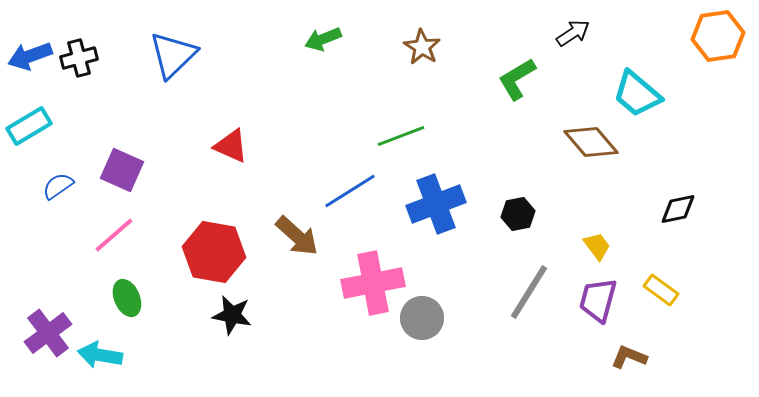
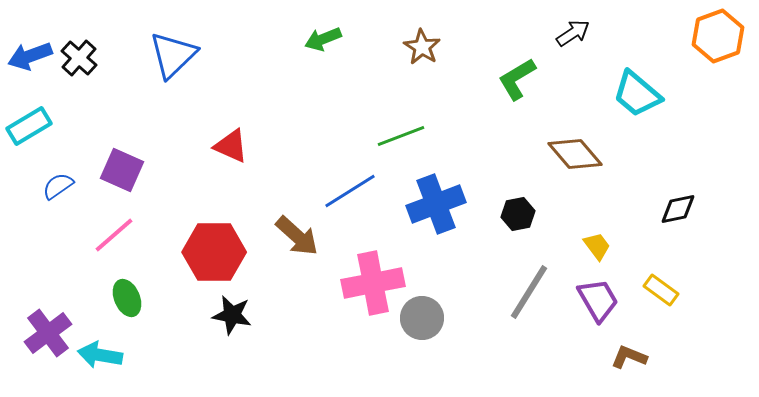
orange hexagon: rotated 12 degrees counterclockwise
black cross: rotated 33 degrees counterclockwise
brown diamond: moved 16 px left, 12 px down
red hexagon: rotated 10 degrees counterclockwise
purple trapezoid: rotated 135 degrees clockwise
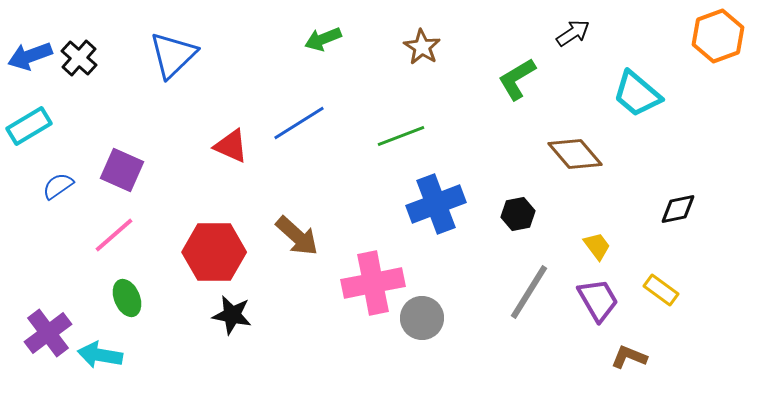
blue line: moved 51 px left, 68 px up
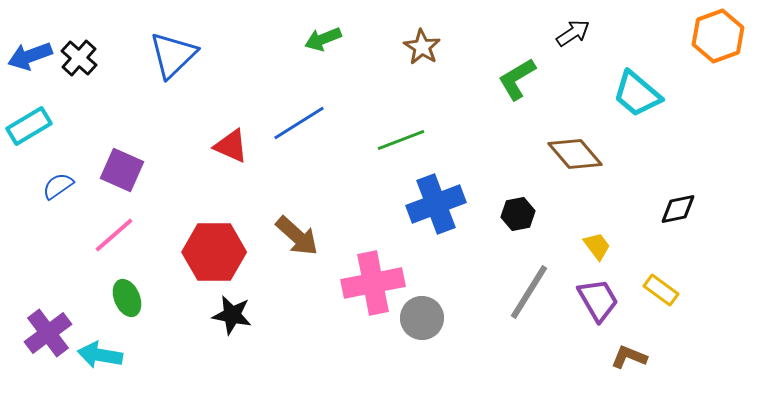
green line: moved 4 px down
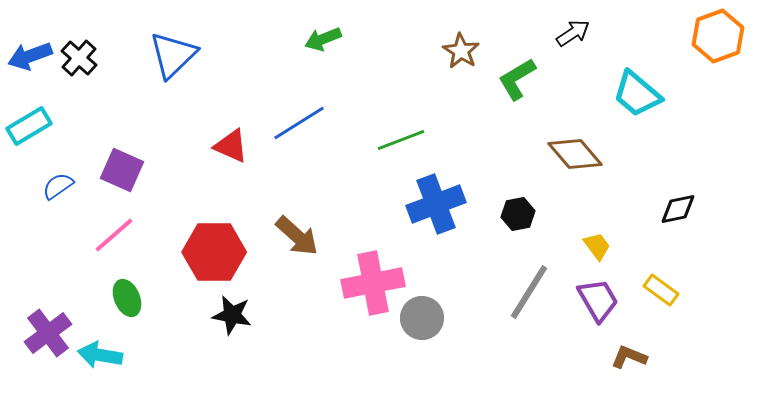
brown star: moved 39 px right, 4 px down
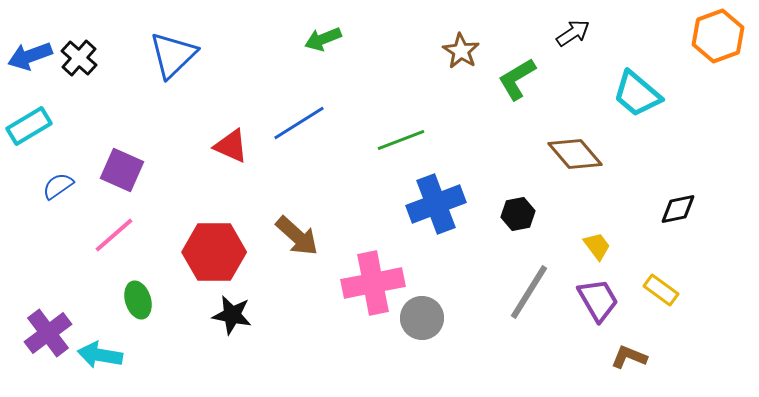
green ellipse: moved 11 px right, 2 px down; rotated 6 degrees clockwise
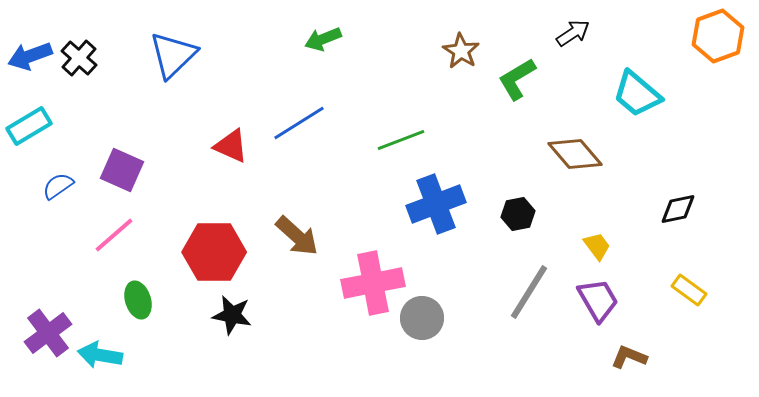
yellow rectangle: moved 28 px right
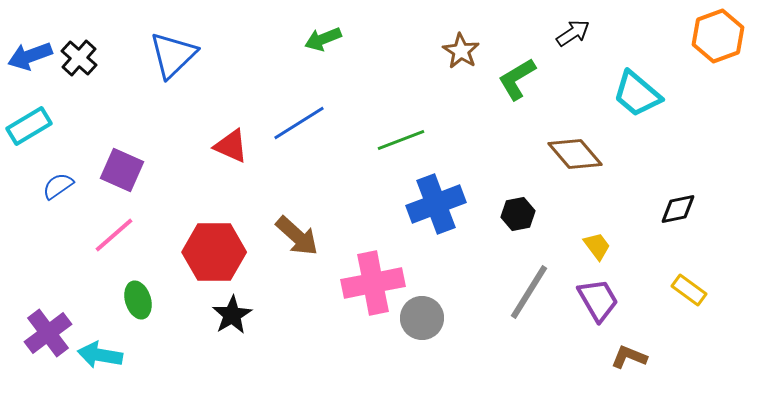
black star: rotated 30 degrees clockwise
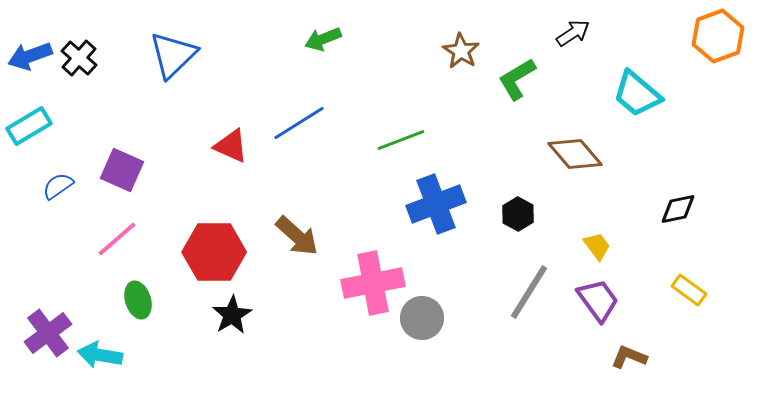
black hexagon: rotated 20 degrees counterclockwise
pink line: moved 3 px right, 4 px down
purple trapezoid: rotated 6 degrees counterclockwise
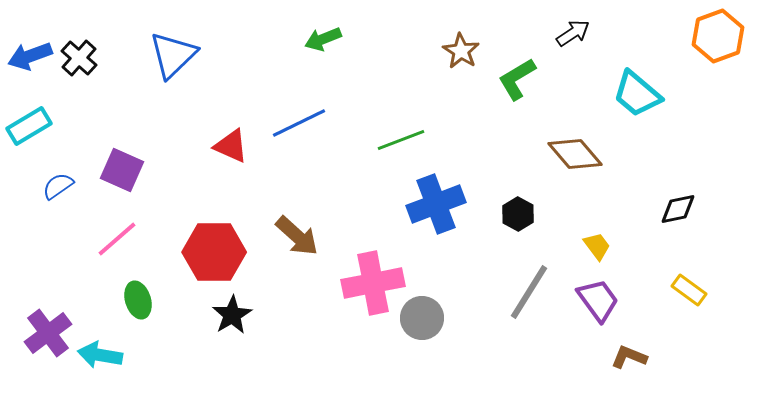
blue line: rotated 6 degrees clockwise
